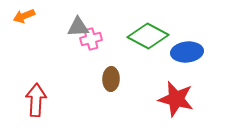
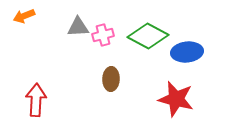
pink cross: moved 12 px right, 4 px up
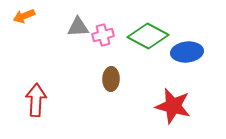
red star: moved 3 px left, 7 px down
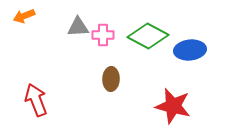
pink cross: rotated 15 degrees clockwise
blue ellipse: moved 3 px right, 2 px up
red arrow: rotated 24 degrees counterclockwise
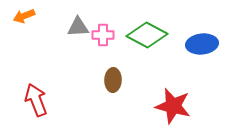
green diamond: moved 1 px left, 1 px up
blue ellipse: moved 12 px right, 6 px up
brown ellipse: moved 2 px right, 1 px down
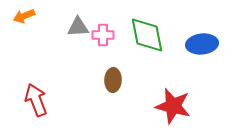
green diamond: rotated 51 degrees clockwise
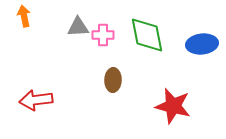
orange arrow: rotated 100 degrees clockwise
red arrow: rotated 76 degrees counterclockwise
